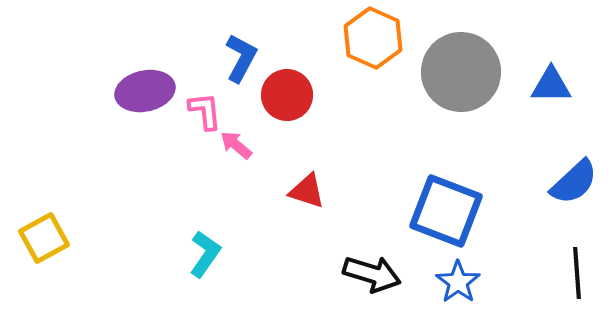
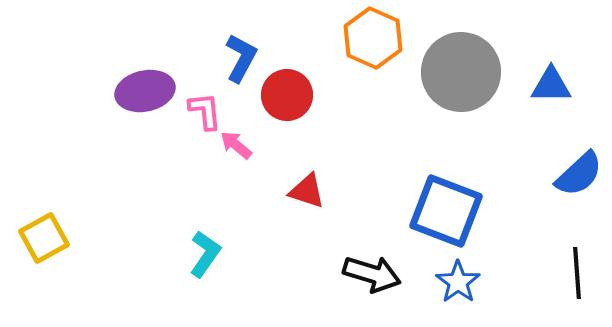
blue semicircle: moved 5 px right, 8 px up
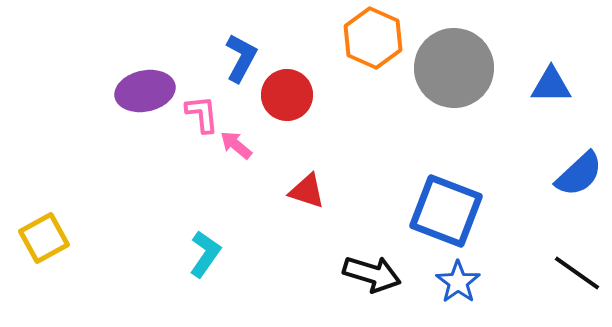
gray circle: moved 7 px left, 4 px up
pink L-shape: moved 3 px left, 3 px down
black line: rotated 51 degrees counterclockwise
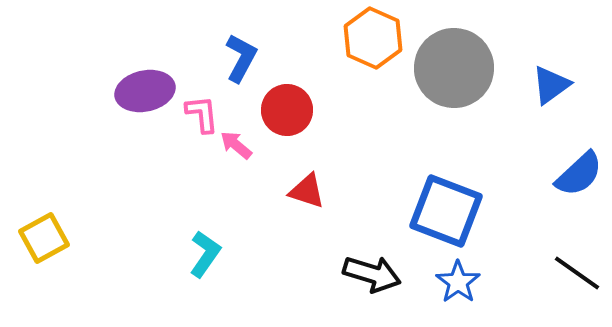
blue triangle: rotated 36 degrees counterclockwise
red circle: moved 15 px down
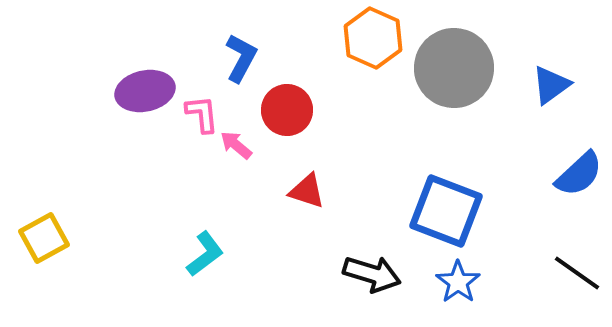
cyan L-shape: rotated 18 degrees clockwise
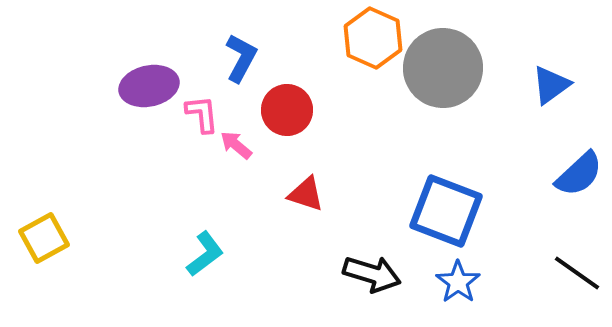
gray circle: moved 11 px left
purple ellipse: moved 4 px right, 5 px up
red triangle: moved 1 px left, 3 px down
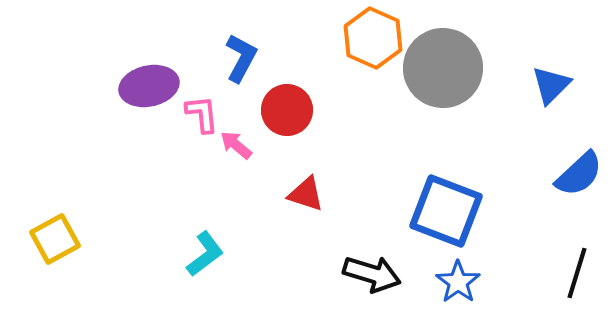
blue triangle: rotated 9 degrees counterclockwise
yellow square: moved 11 px right, 1 px down
black line: rotated 72 degrees clockwise
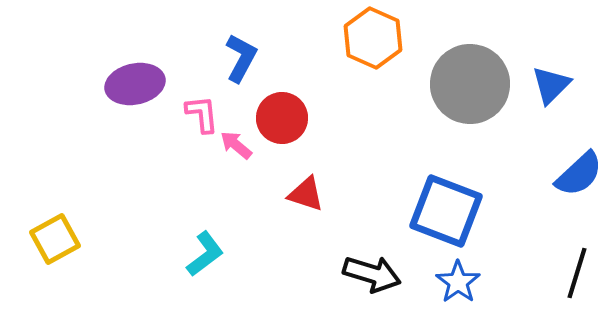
gray circle: moved 27 px right, 16 px down
purple ellipse: moved 14 px left, 2 px up
red circle: moved 5 px left, 8 px down
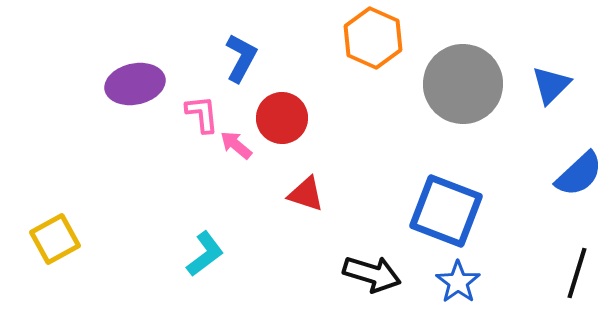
gray circle: moved 7 px left
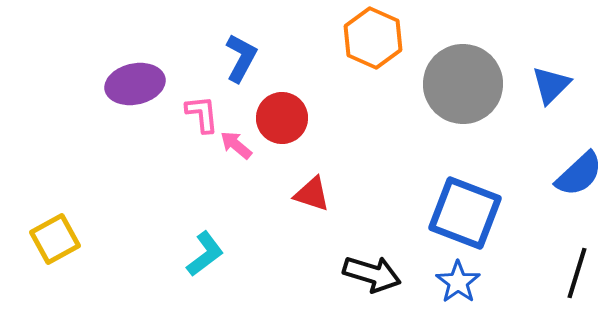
red triangle: moved 6 px right
blue square: moved 19 px right, 2 px down
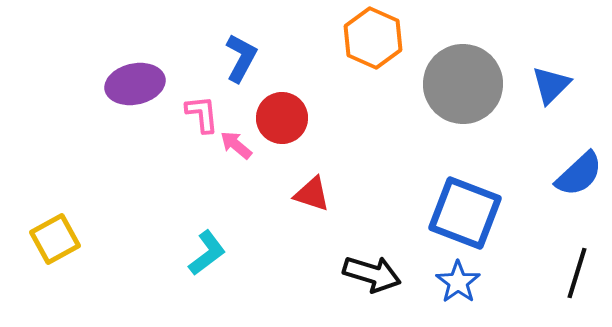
cyan L-shape: moved 2 px right, 1 px up
